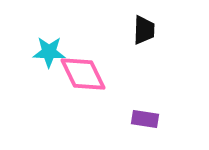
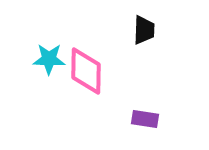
cyan star: moved 7 px down
pink diamond: moved 3 px right, 3 px up; rotated 27 degrees clockwise
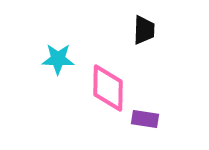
cyan star: moved 9 px right
pink diamond: moved 22 px right, 17 px down
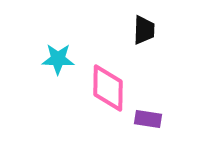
purple rectangle: moved 3 px right
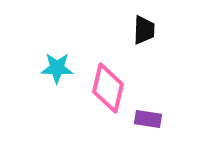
cyan star: moved 1 px left, 9 px down
pink diamond: rotated 12 degrees clockwise
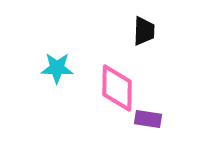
black trapezoid: moved 1 px down
pink diamond: moved 9 px right; rotated 12 degrees counterclockwise
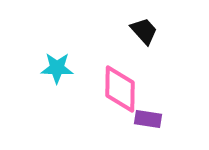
black trapezoid: rotated 44 degrees counterclockwise
pink diamond: moved 3 px right, 1 px down
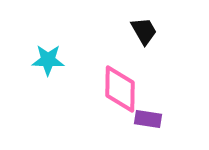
black trapezoid: rotated 12 degrees clockwise
cyan star: moved 9 px left, 8 px up
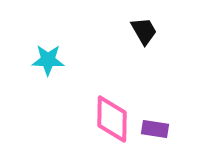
pink diamond: moved 8 px left, 30 px down
purple rectangle: moved 7 px right, 10 px down
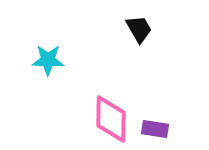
black trapezoid: moved 5 px left, 2 px up
pink diamond: moved 1 px left
